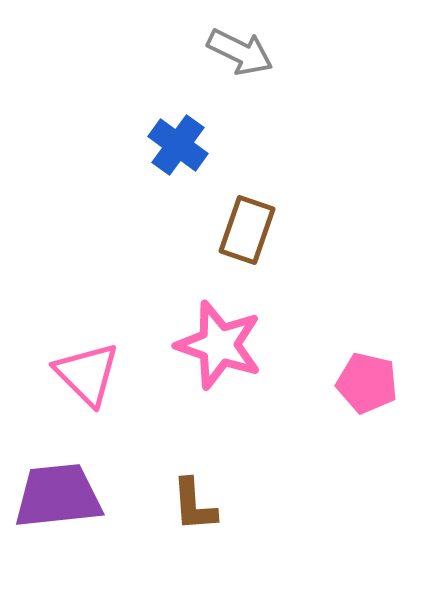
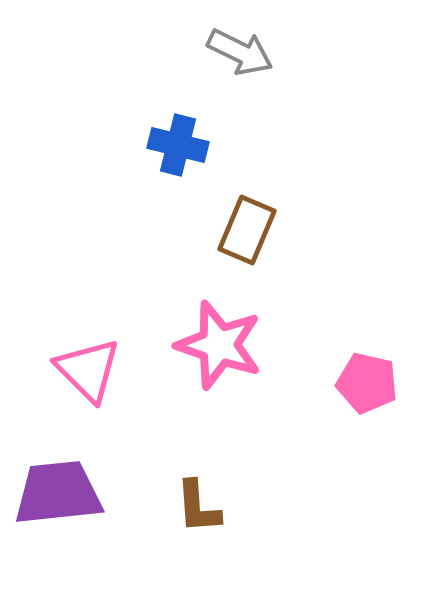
blue cross: rotated 22 degrees counterclockwise
brown rectangle: rotated 4 degrees clockwise
pink triangle: moved 1 px right, 4 px up
purple trapezoid: moved 3 px up
brown L-shape: moved 4 px right, 2 px down
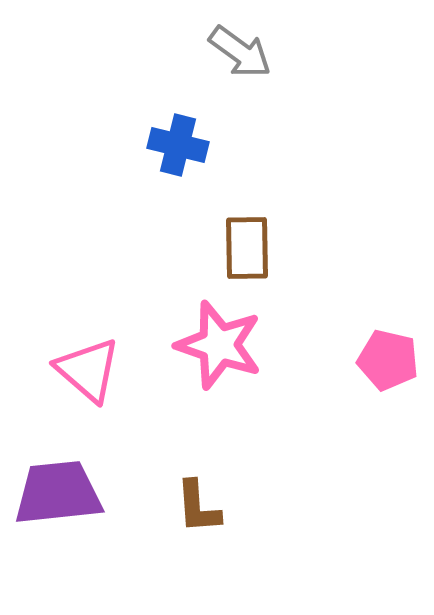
gray arrow: rotated 10 degrees clockwise
brown rectangle: moved 18 px down; rotated 24 degrees counterclockwise
pink triangle: rotated 4 degrees counterclockwise
pink pentagon: moved 21 px right, 23 px up
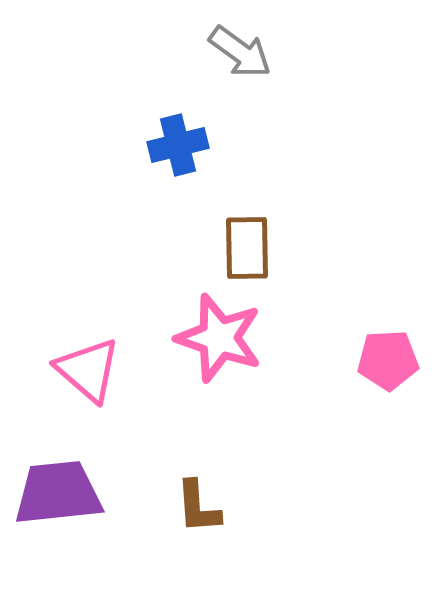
blue cross: rotated 28 degrees counterclockwise
pink star: moved 7 px up
pink pentagon: rotated 16 degrees counterclockwise
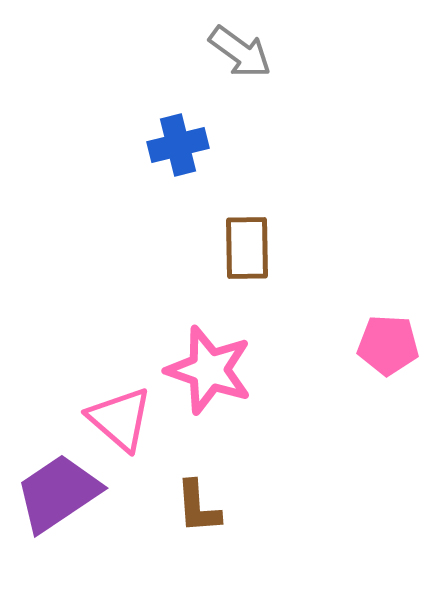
pink star: moved 10 px left, 32 px down
pink pentagon: moved 15 px up; rotated 6 degrees clockwise
pink triangle: moved 32 px right, 49 px down
purple trapezoid: rotated 28 degrees counterclockwise
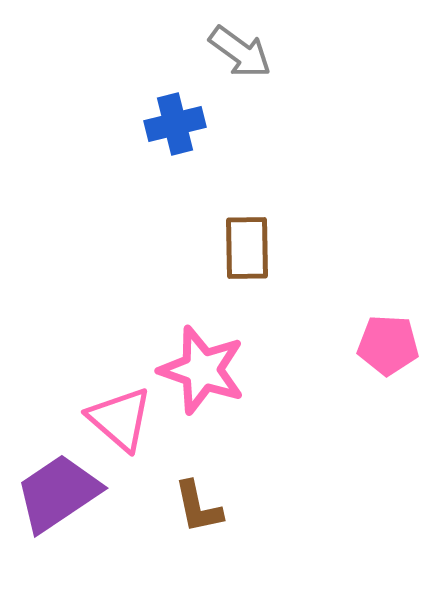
blue cross: moved 3 px left, 21 px up
pink star: moved 7 px left
brown L-shape: rotated 8 degrees counterclockwise
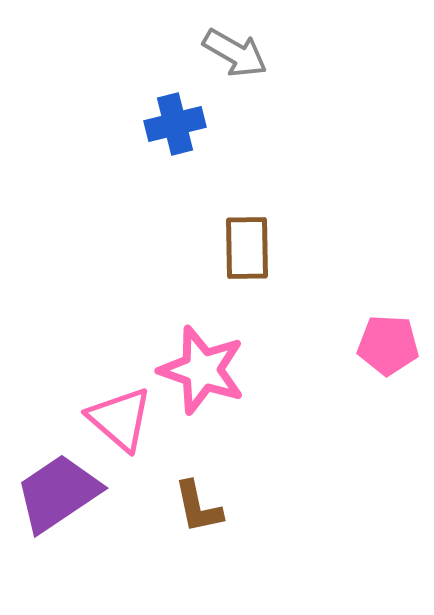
gray arrow: moved 5 px left, 1 px down; rotated 6 degrees counterclockwise
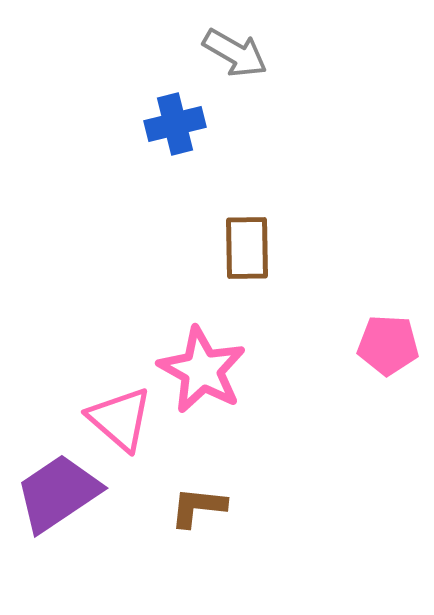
pink star: rotated 10 degrees clockwise
brown L-shape: rotated 108 degrees clockwise
